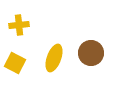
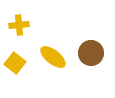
yellow ellipse: moved 1 px left, 1 px up; rotated 72 degrees counterclockwise
yellow square: rotated 10 degrees clockwise
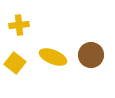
brown circle: moved 2 px down
yellow ellipse: rotated 16 degrees counterclockwise
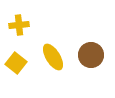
yellow ellipse: rotated 36 degrees clockwise
yellow square: moved 1 px right
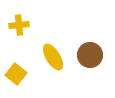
brown circle: moved 1 px left
yellow square: moved 11 px down
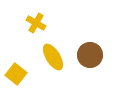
yellow cross: moved 17 px right, 2 px up; rotated 36 degrees clockwise
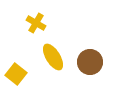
brown circle: moved 7 px down
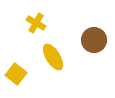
brown circle: moved 4 px right, 22 px up
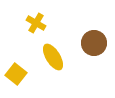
brown circle: moved 3 px down
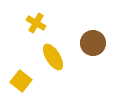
brown circle: moved 1 px left
yellow square: moved 5 px right, 7 px down
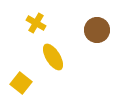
brown circle: moved 4 px right, 13 px up
yellow square: moved 2 px down
